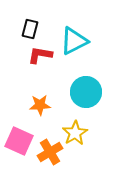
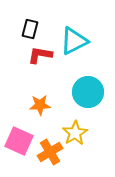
cyan circle: moved 2 px right
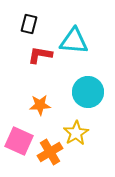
black rectangle: moved 1 px left, 5 px up
cyan triangle: rotated 32 degrees clockwise
yellow star: moved 1 px right
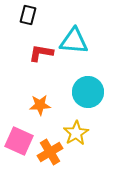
black rectangle: moved 1 px left, 9 px up
red L-shape: moved 1 px right, 2 px up
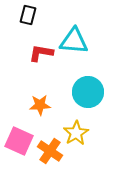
orange cross: moved 1 px up; rotated 25 degrees counterclockwise
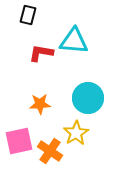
cyan circle: moved 6 px down
orange star: moved 1 px up
pink square: rotated 36 degrees counterclockwise
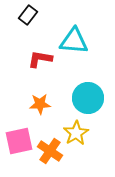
black rectangle: rotated 24 degrees clockwise
red L-shape: moved 1 px left, 6 px down
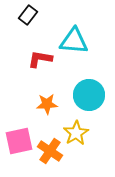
cyan circle: moved 1 px right, 3 px up
orange star: moved 7 px right
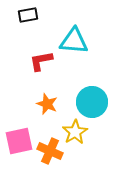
black rectangle: rotated 42 degrees clockwise
red L-shape: moved 1 px right, 2 px down; rotated 20 degrees counterclockwise
cyan circle: moved 3 px right, 7 px down
orange star: rotated 25 degrees clockwise
yellow star: moved 1 px left, 1 px up
orange cross: rotated 10 degrees counterclockwise
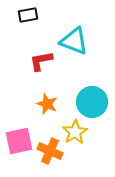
cyan triangle: rotated 16 degrees clockwise
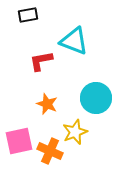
cyan circle: moved 4 px right, 4 px up
yellow star: rotated 10 degrees clockwise
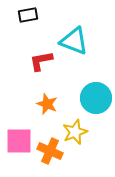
pink square: rotated 12 degrees clockwise
